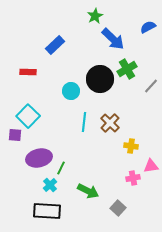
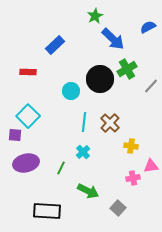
purple ellipse: moved 13 px left, 5 px down
cyan cross: moved 33 px right, 33 px up
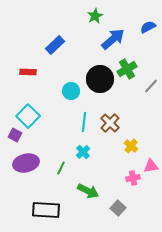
blue arrow: rotated 85 degrees counterclockwise
purple square: rotated 24 degrees clockwise
yellow cross: rotated 32 degrees clockwise
black rectangle: moved 1 px left, 1 px up
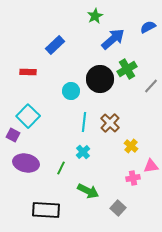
purple square: moved 2 px left
purple ellipse: rotated 25 degrees clockwise
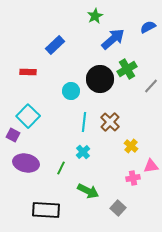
brown cross: moved 1 px up
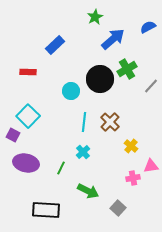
green star: moved 1 px down
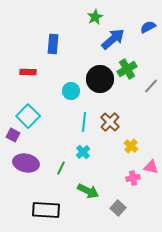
blue rectangle: moved 2 px left, 1 px up; rotated 42 degrees counterclockwise
pink triangle: moved 1 px down; rotated 21 degrees clockwise
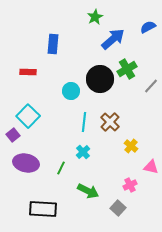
purple square: rotated 24 degrees clockwise
pink cross: moved 3 px left, 7 px down; rotated 16 degrees counterclockwise
black rectangle: moved 3 px left, 1 px up
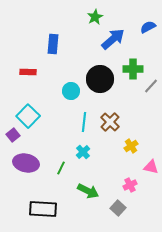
green cross: moved 6 px right; rotated 30 degrees clockwise
yellow cross: rotated 16 degrees clockwise
